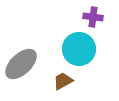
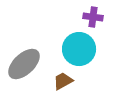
gray ellipse: moved 3 px right
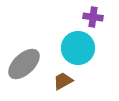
cyan circle: moved 1 px left, 1 px up
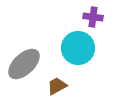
brown trapezoid: moved 6 px left, 5 px down
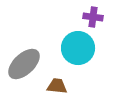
brown trapezoid: rotated 35 degrees clockwise
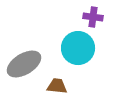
gray ellipse: rotated 12 degrees clockwise
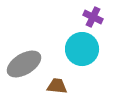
purple cross: rotated 18 degrees clockwise
cyan circle: moved 4 px right, 1 px down
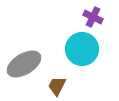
brown trapezoid: rotated 70 degrees counterclockwise
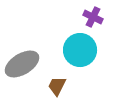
cyan circle: moved 2 px left, 1 px down
gray ellipse: moved 2 px left
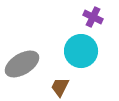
cyan circle: moved 1 px right, 1 px down
brown trapezoid: moved 3 px right, 1 px down
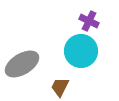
purple cross: moved 4 px left, 4 px down
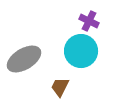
gray ellipse: moved 2 px right, 5 px up
